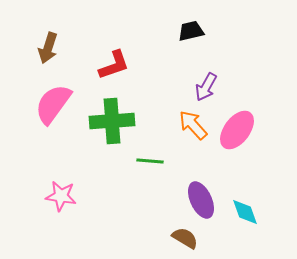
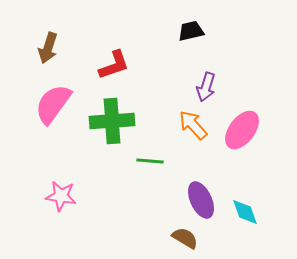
purple arrow: rotated 12 degrees counterclockwise
pink ellipse: moved 5 px right
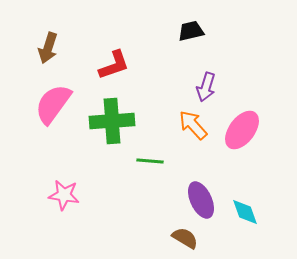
pink star: moved 3 px right, 1 px up
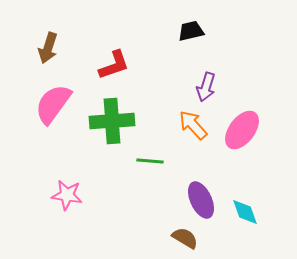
pink star: moved 3 px right
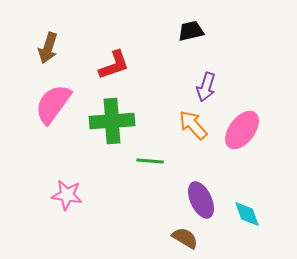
cyan diamond: moved 2 px right, 2 px down
